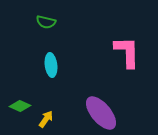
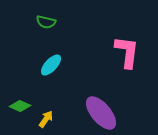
pink L-shape: rotated 8 degrees clockwise
cyan ellipse: rotated 50 degrees clockwise
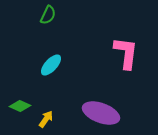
green semicircle: moved 2 px right, 7 px up; rotated 78 degrees counterclockwise
pink L-shape: moved 1 px left, 1 px down
purple ellipse: rotated 30 degrees counterclockwise
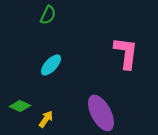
purple ellipse: rotated 42 degrees clockwise
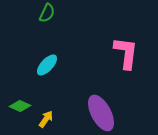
green semicircle: moved 1 px left, 2 px up
cyan ellipse: moved 4 px left
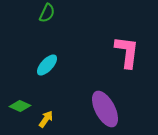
pink L-shape: moved 1 px right, 1 px up
purple ellipse: moved 4 px right, 4 px up
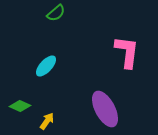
green semicircle: moved 9 px right; rotated 24 degrees clockwise
cyan ellipse: moved 1 px left, 1 px down
yellow arrow: moved 1 px right, 2 px down
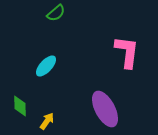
green diamond: rotated 65 degrees clockwise
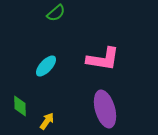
pink L-shape: moved 24 px left, 7 px down; rotated 92 degrees clockwise
purple ellipse: rotated 12 degrees clockwise
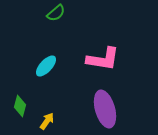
green diamond: rotated 15 degrees clockwise
